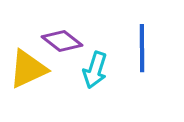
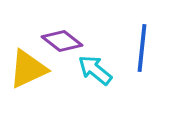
blue line: rotated 6 degrees clockwise
cyan arrow: rotated 111 degrees clockwise
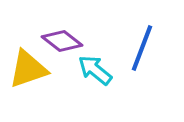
blue line: rotated 15 degrees clockwise
yellow triangle: rotated 6 degrees clockwise
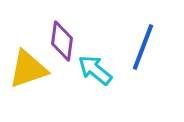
purple diamond: rotated 60 degrees clockwise
blue line: moved 1 px right, 1 px up
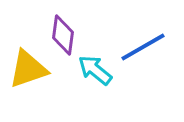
purple diamond: moved 1 px right, 6 px up
blue line: rotated 39 degrees clockwise
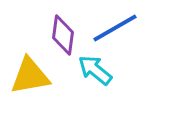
blue line: moved 28 px left, 19 px up
yellow triangle: moved 2 px right, 7 px down; rotated 9 degrees clockwise
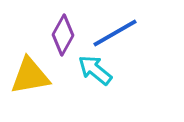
blue line: moved 5 px down
purple diamond: rotated 21 degrees clockwise
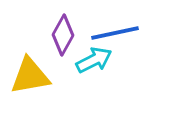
blue line: rotated 18 degrees clockwise
cyan arrow: moved 1 px left, 10 px up; rotated 114 degrees clockwise
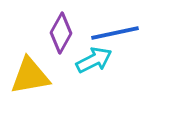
purple diamond: moved 2 px left, 2 px up
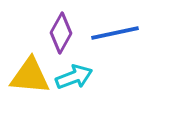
cyan arrow: moved 20 px left, 17 px down; rotated 6 degrees clockwise
yellow triangle: rotated 15 degrees clockwise
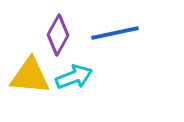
purple diamond: moved 3 px left, 2 px down
